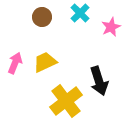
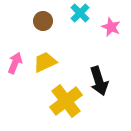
brown circle: moved 1 px right, 4 px down
pink star: rotated 24 degrees counterclockwise
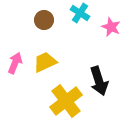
cyan cross: rotated 12 degrees counterclockwise
brown circle: moved 1 px right, 1 px up
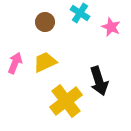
brown circle: moved 1 px right, 2 px down
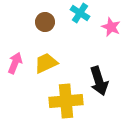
yellow trapezoid: moved 1 px right, 1 px down
yellow cross: rotated 32 degrees clockwise
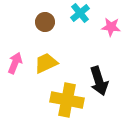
cyan cross: rotated 18 degrees clockwise
pink star: rotated 18 degrees counterclockwise
yellow cross: moved 1 px right, 1 px up; rotated 16 degrees clockwise
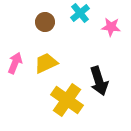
yellow cross: rotated 24 degrees clockwise
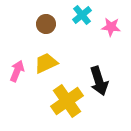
cyan cross: moved 2 px right, 2 px down
brown circle: moved 1 px right, 2 px down
pink arrow: moved 2 px right, 8 px down
yellow cross: moved 1 px down; rotated 20 degrees clockwise
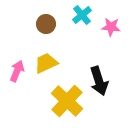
yellow cross: rotated 12 degrees counterclockwise
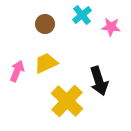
brown circle: moved 1 px left
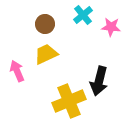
cyan cross: moved 1 px right
yellow trapezoid: moved 9 px up
pink arrow: rotated 45 degrees counterclockwise
black arrow: rotated 32 degrees clockwise
yellow cross: moved 2 px right; rotated 24 degrees clockwise
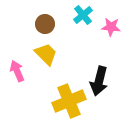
yellow trapezoid: rotated 70 degrees clockwise
